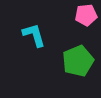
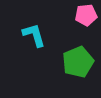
green pentagon: moved 1 px down
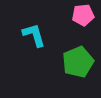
pink pentagon: moved 3 px left
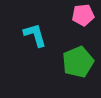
cyan L-shape: moved 1 px right
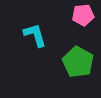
green pentagon: rotated 20 degrees counterclockwise
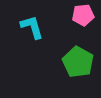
cyan L-shape: moved 3 px left, 8 px up
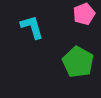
pink pentagon: moved 1 px right, 1 px up; rotated 15 degrees counterclockwise
